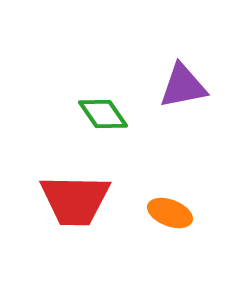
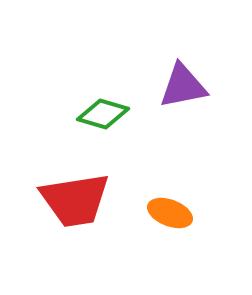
green diamond: rotated 39 degrees counterclockwise
red trapezoid: rotated 10 degrees counterclockwise
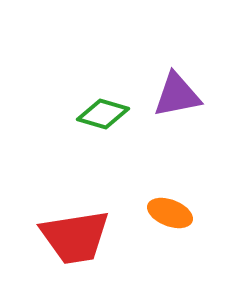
purple triangle: moved 6 px left, 9 px down
red trapezoid: moved 37 px down
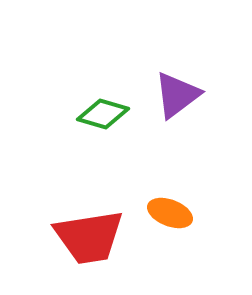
purple triangle: rotated 26 degrees counterclockwise
red trapezoid: moved 14 px right
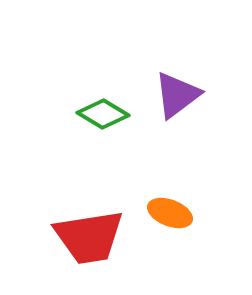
green diamond: rotated 15 degrees clockwise
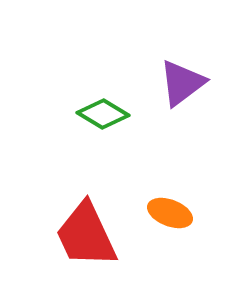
purple triangle: moved 5 px right, 12 px up
red trapezoid: moved 3 px left, 2 px up; rotated 74 degrees clockwise
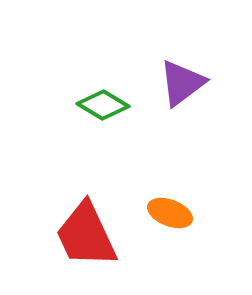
green diamond: moved 9 px up
